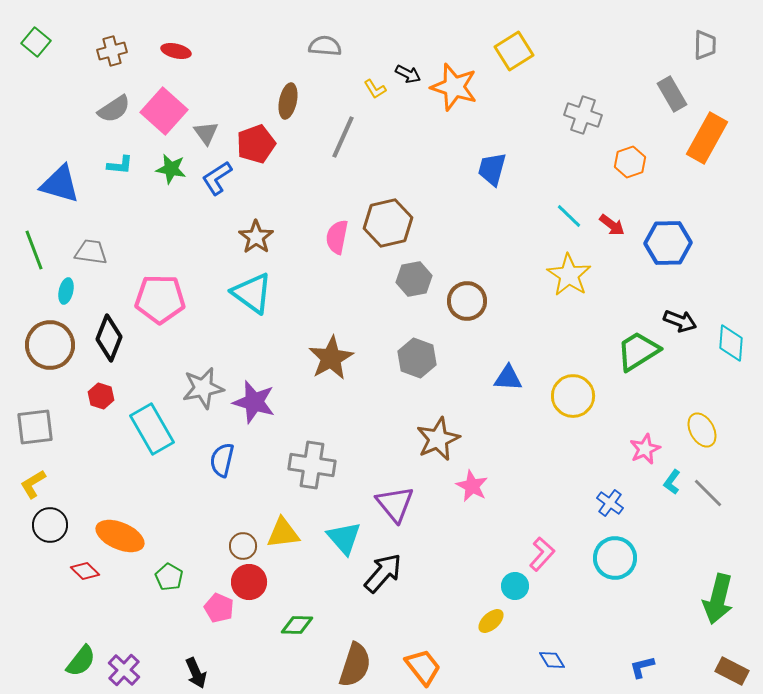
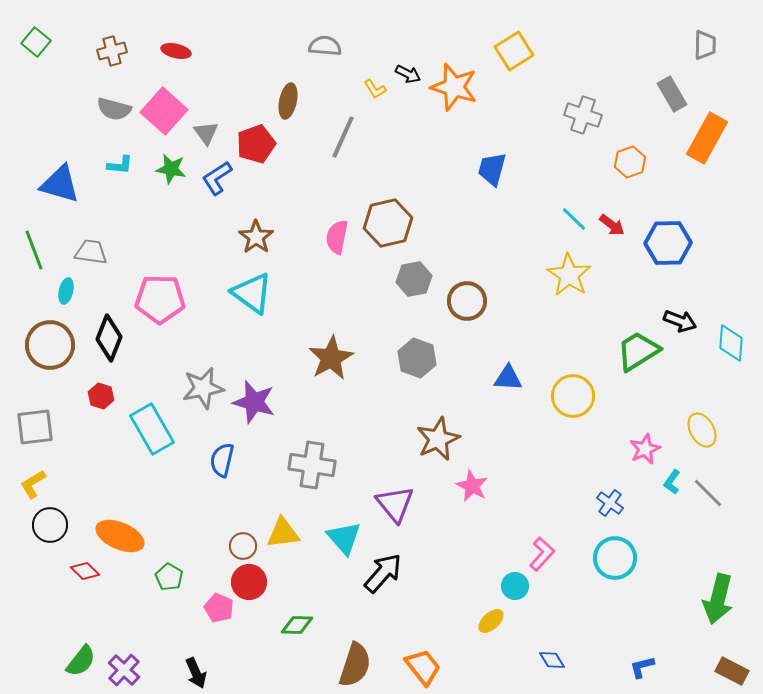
gray semicircle at (114, 109): rotated 48 degrees clockwise
cyan line at (569, 216): moved 5 px right, 3 px down
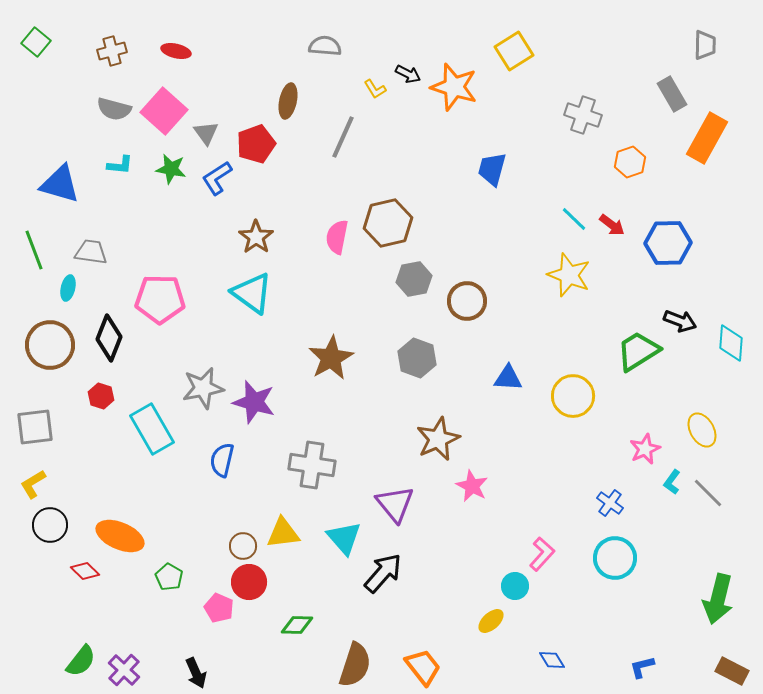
yellow star at (569, 275): rotated 12 degrees counterclockwise
cyan ellipse at (66, 291): moved 2 px right, 3 px up
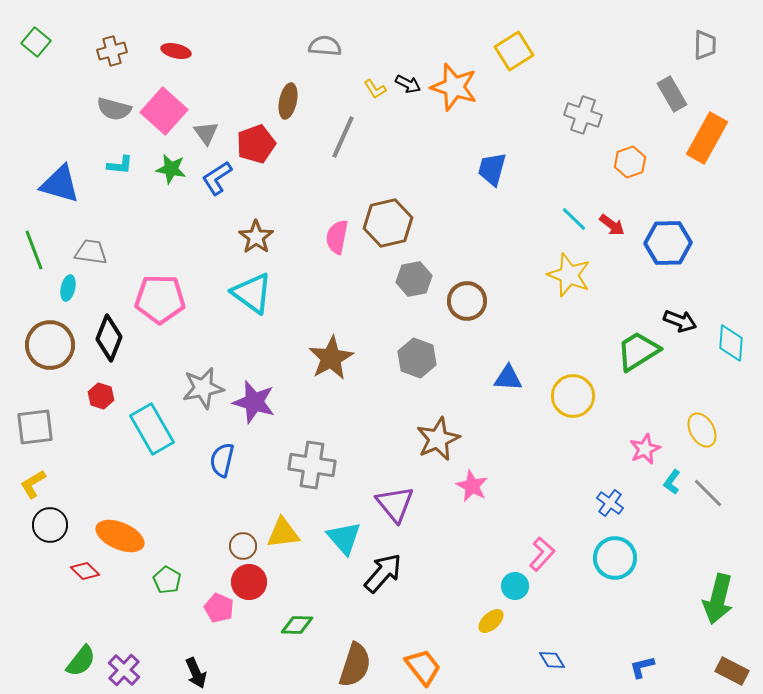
black arrow at (408, 74): moved 10 px down
green pentagon at (169, 577): moved 2 px left, 3 px down
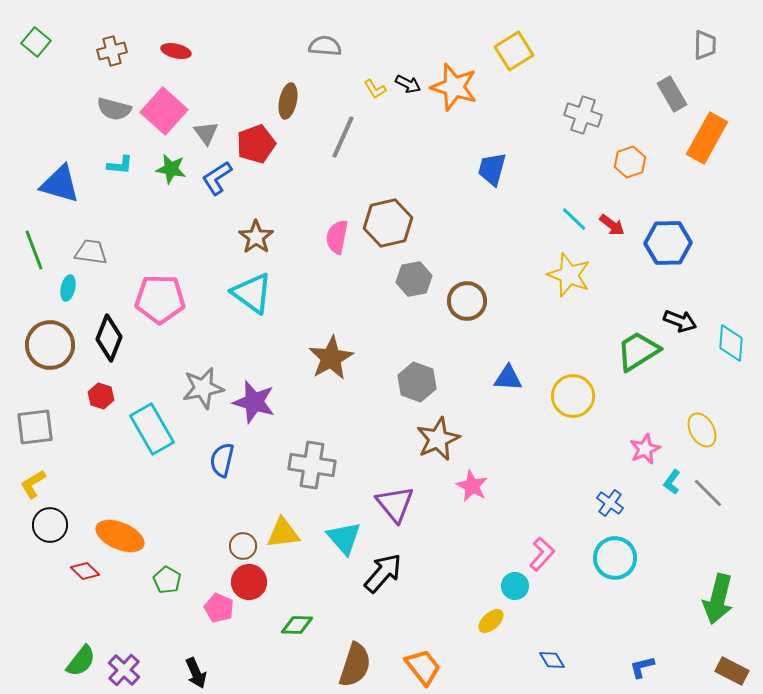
gray hexagon at (417, 358): moved 24 px down
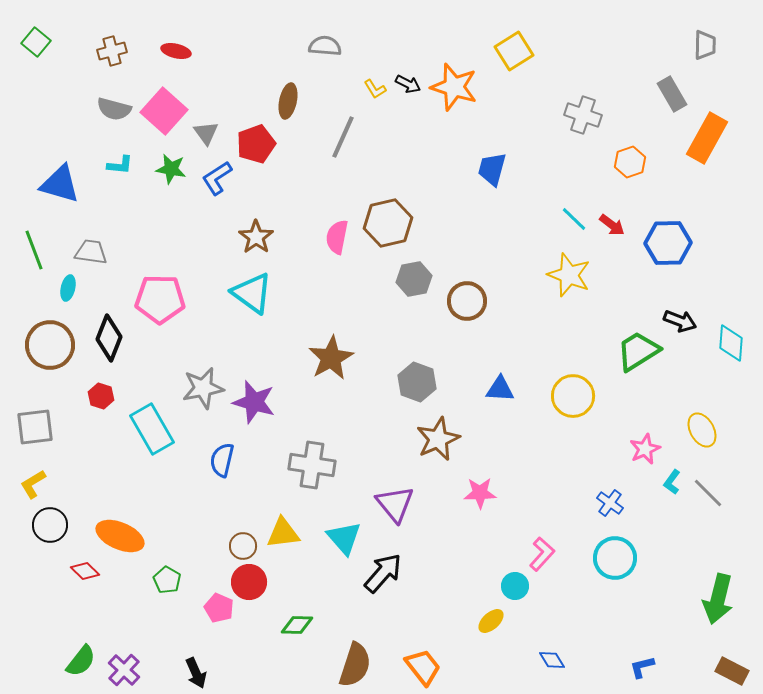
blue triangle at (508, 378): moved 8 px left, 11 px down
pink star at (472, 486): moved 8 px right, 7 px down; rotated 28 degrees counterclockwise
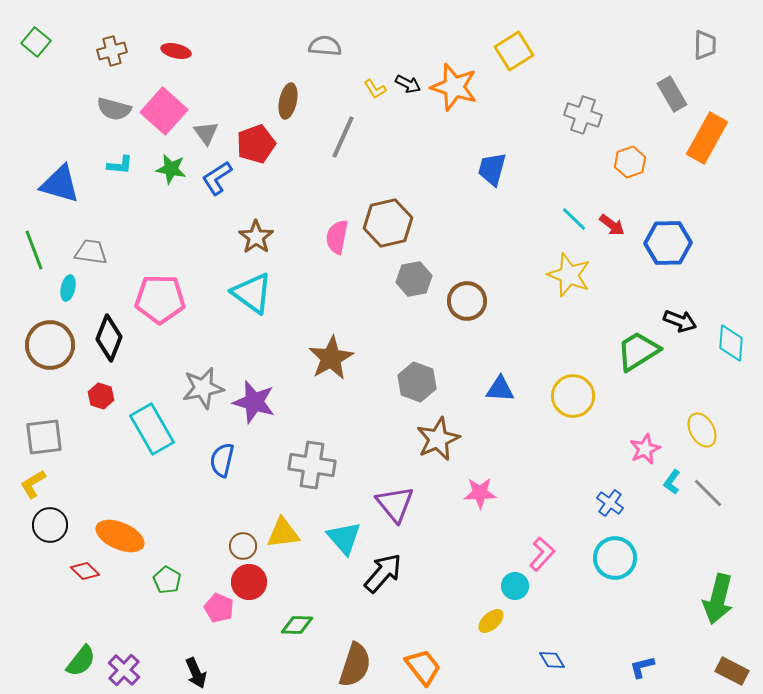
gray square at (35, 427): moved 9 px right, 10 px down
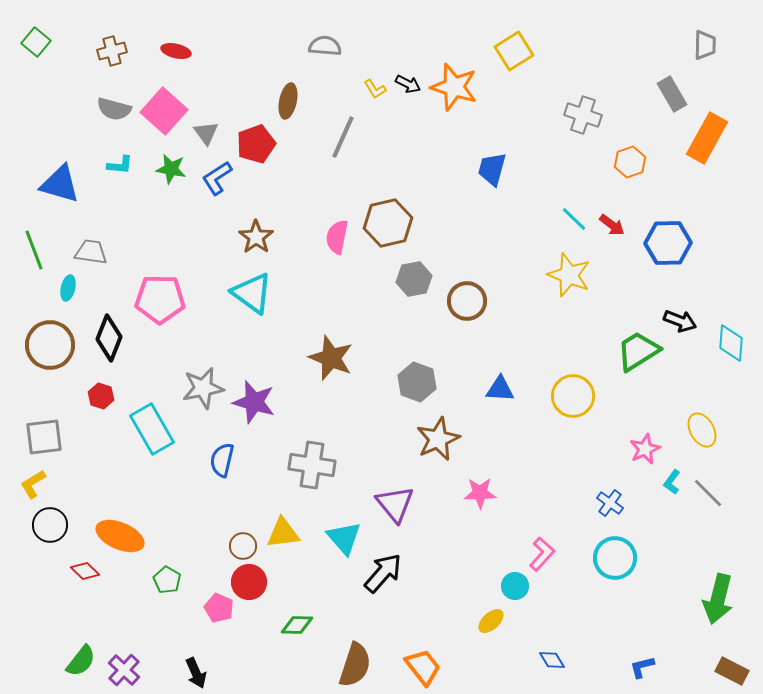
brown star at (331, 358): rotated 21 degrees counterclockwise
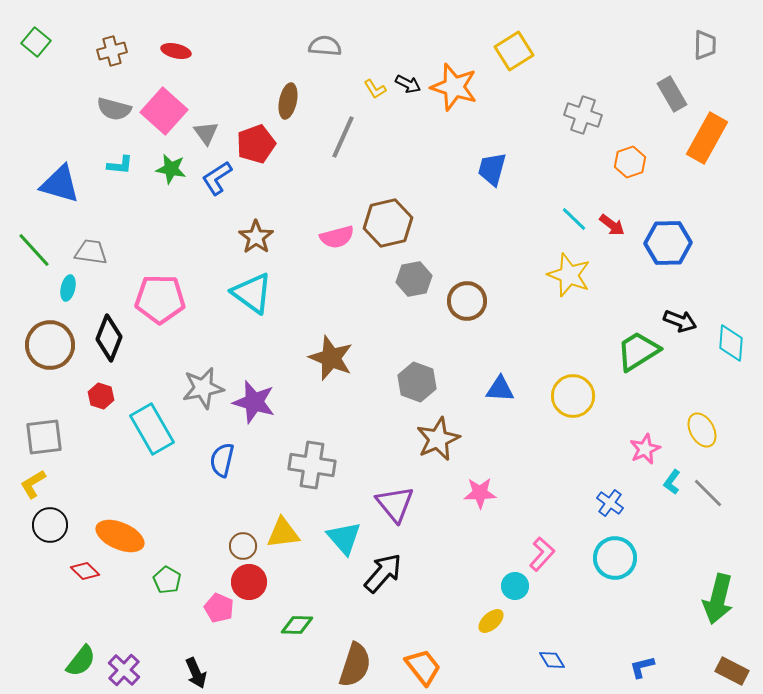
pink semicircle at (337, 237): rotated 116 degrees counterclockwise
green line at (34, 250): rotated 21 degrees counterclockwise
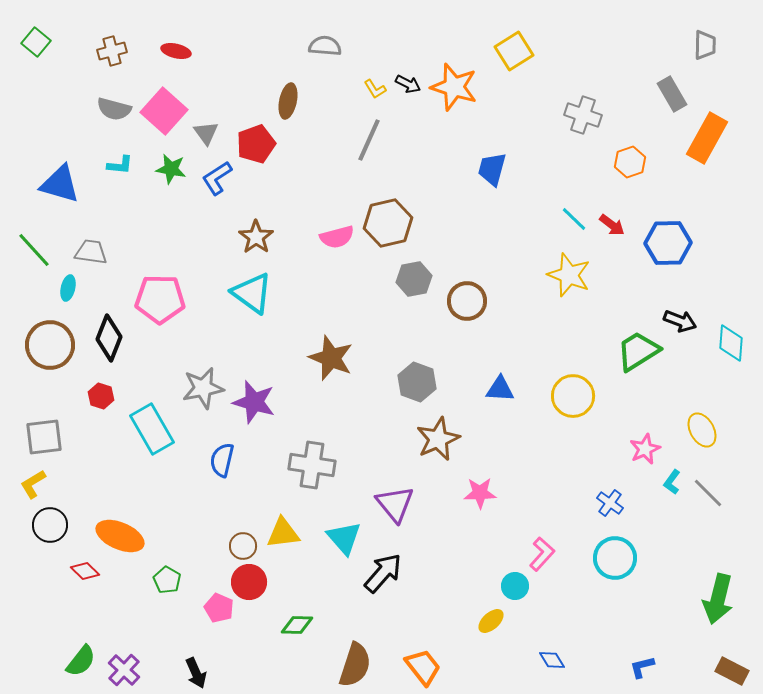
gray line at (343, 137): moved 26 px right, 3 px down
